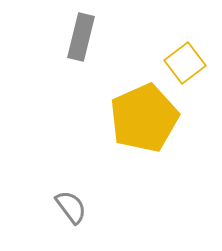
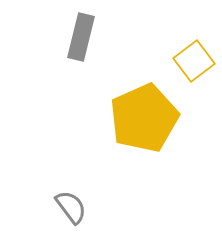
yellow square: moved 9 px right, 2 px up
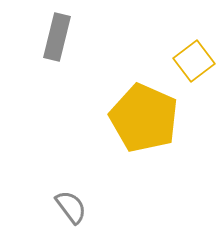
gray rectangle: moved 24 px left
yellow pentagon: rotated 24 degrees counterclockwise
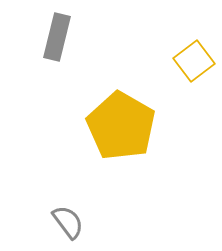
yellow pentagon: moved 23 px left, 8 px down; rotated 6 degrees clockwise
gray semicircle: moved 3 px left, 15 px down
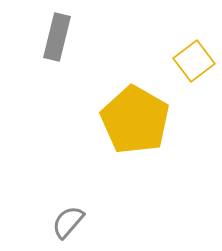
yellow pentagon: moved 14 px right, 6 px up
gray semicircle: rotated 102 degrees counterclockwise
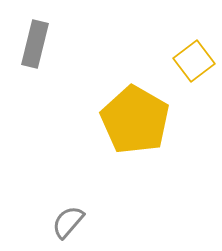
gray rectangle: moved 22 px left, 7 px down
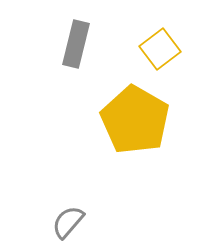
gray rectangle: moved 41 px right
yellow square: moved 34 px left, 12 px up
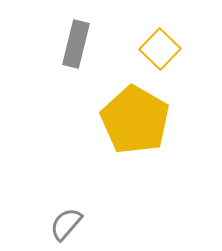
yellow square: rotated 9 degrees counterclockwise
gray semicircle: moved 2 px left, 2 px down
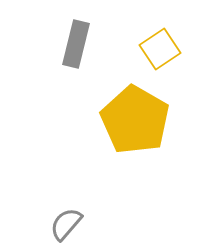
yellow square: rotated 12 degrees clockwise
